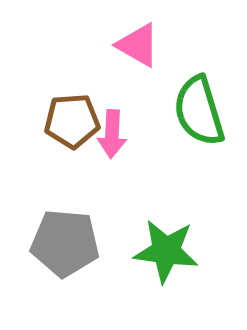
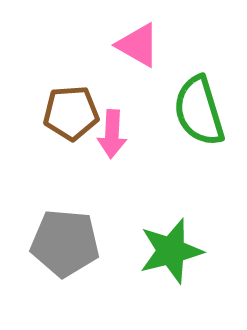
brown pentagon: moved 1 px left, 8 px up
green star: moved 5 px right; rotated 22 degrees counterclockwise
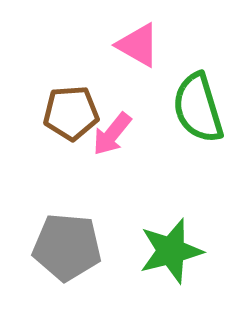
green semicircle: moved 1 px left, 3 px up
pink arrow: rotated 36 degrees clockwise
gray pentagon: moved 2 px right, 4 px down
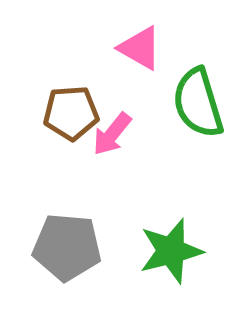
pink triangle: moved 2 px right, 3 px down
green semicircle: moved 5 px up
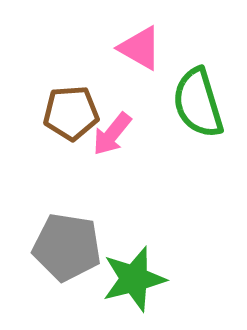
gray pentagon: rotated 4 degrees clockwise
green star: moved 37 px left, 28 px down
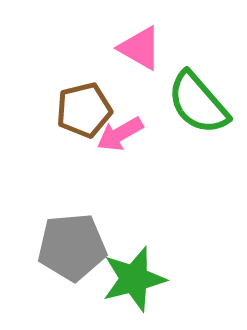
green semicircle: rotated 24 degrees counterclockwise
brown pentagon: moved 13 px right, 3 px up; rotated 10 degrees counterclockwise
pink arrow: moved 8 px right; rotated 21 degrees clockwise
gray pentagon: moved 5 px right; rotated 14 degrees counterclockwise
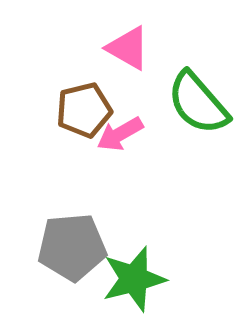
pink triangle: moved 12 px left
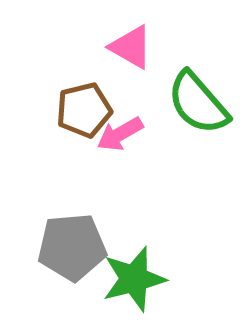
pink triangle: moved 3 px right, 1 px up
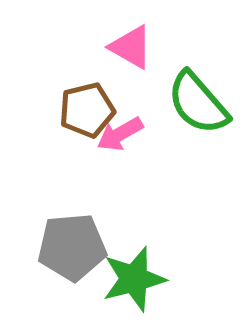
brown pentagon: moved 3 px right
